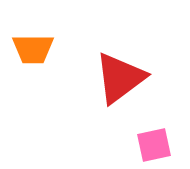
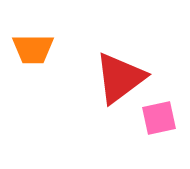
pink square: moved 5 px right, 27 px up
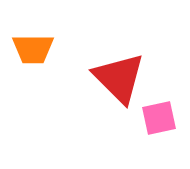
red triangle: moved 1 px left; rotated 38 degrees counterclockwise
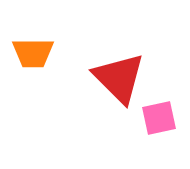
orange trapezoid: moved 4 px down
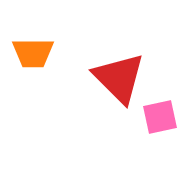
pink square: moved 1 px right, 1 px up
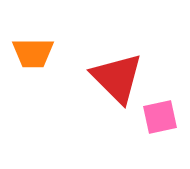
red triangle: moved 2 px left
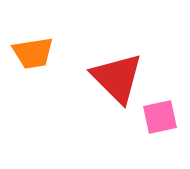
orange trapezoid: rotated 9 degrees counterclockwise
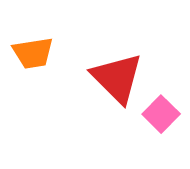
pink square: moved 1 px right, 3 px up; rotated 33 degrees counterclockwise
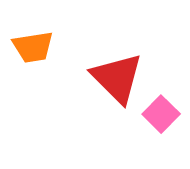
orange trapezoid: moved 6 px up
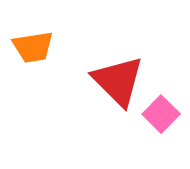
red triangle: moved 1 px right, 3 px down
